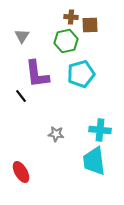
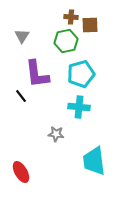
cyan cross: moved 21 px left, 23 px up
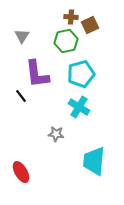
brown square: rotated 24 degrees counterclockwise
cyan cross: rotated 25 degrees clockwise
cyan trapezoid: rotated 12 degrees clockwise
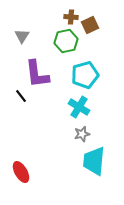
cyan pentagon: moved 4 px right, 1 px down
gray star: moved 26 px right; rotated 21 degrees counterclockwise
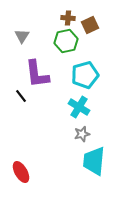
brown cross: moved 3 px left, 1 px down
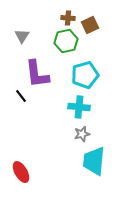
cyan cross: rotated 25 degrees counterclockwise
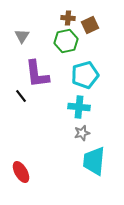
gray star: moved 1 px up
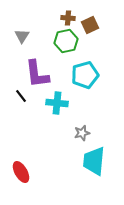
cyan cross: moved 22 px left, 4 px up
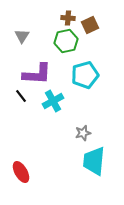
purple L-shape: rotated 80 degrees counterclockwise
cyan cross: moved 4 px left, 2 px up; rotated 35 degrees counterclockwise
gray star: moved 1 px right
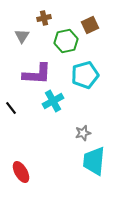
brown cross: moved 24 px left; rotated 16 degrees counterclockwise
black line: moved 10 px left, 12 px down
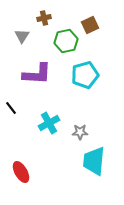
cyan cross: moved 4 px left, 22 px down
gray star: moved 3 px left, 1 px up; rotated 14 degrees clockwise
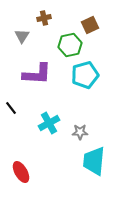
green hexagon: moved 4 px right, 4 px down
